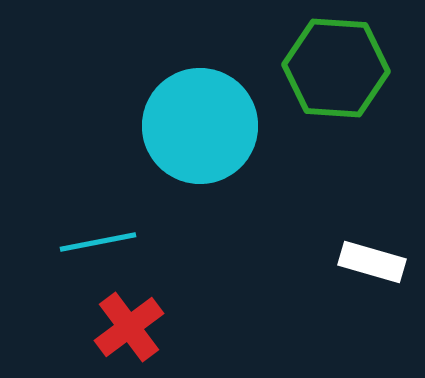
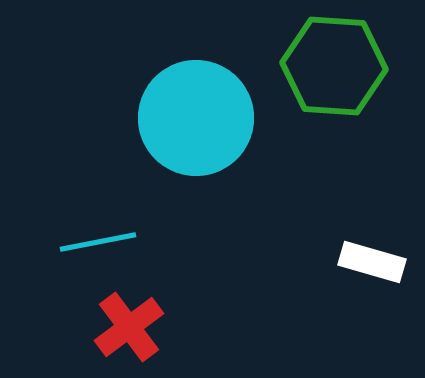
green hexagon: moved 2 px left, 2 px up
cyan circle: moved 4 px left, 8 px up
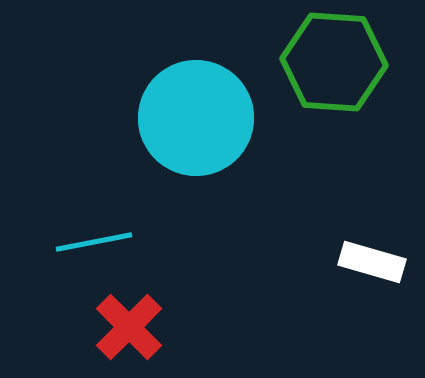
green hexagon: moved 4 px up
cyan line: moved 4 px left
red cross: rotated 8 degrees counterclockwise
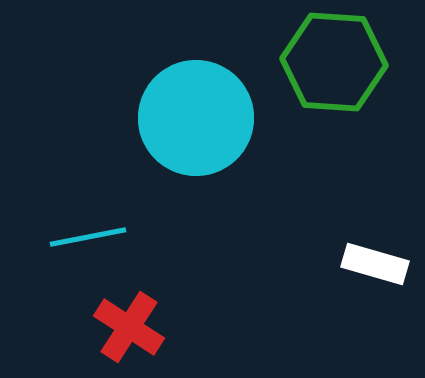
cyan line: moved 6 px left, 5 px up
white rectangle: moved 3 px right, 2 px down
red cross: rotated 12 degrees counterclockwise
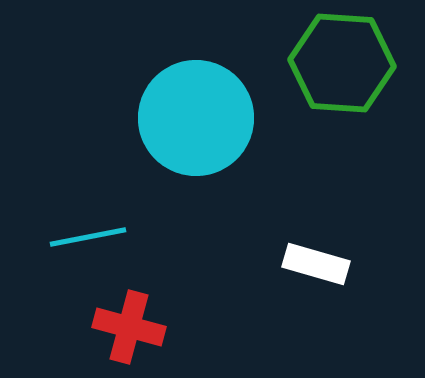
green hexagon: moved 8 px right, 1 px down
white rectangle: moved 59 px left
red cross: rotated 18 degrees counterclockwise
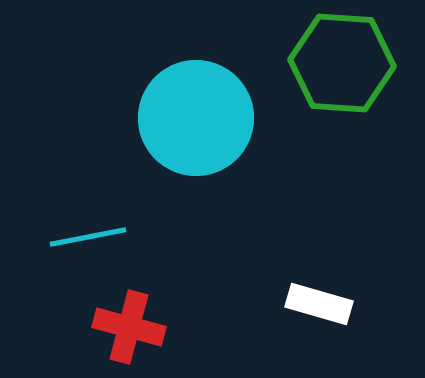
white rectangle: moved 3 px right, 40 px down
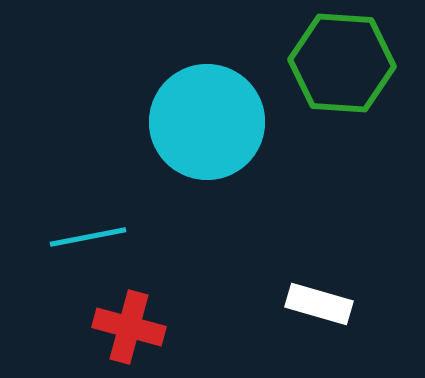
cyan circle: moved 11 px right, 4 px down
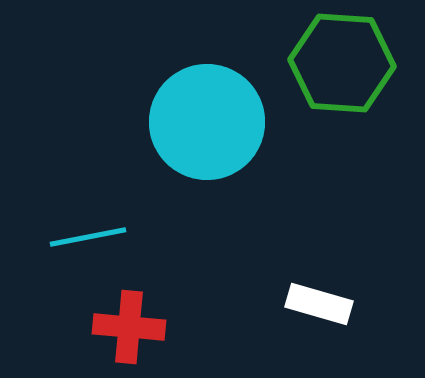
red cross: rotated 10 degrees counterclockwise
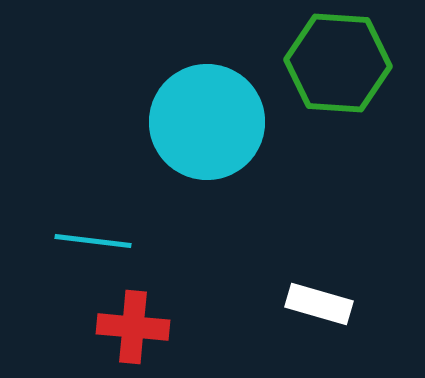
green hexagon: moved 4 px left
cyan line: moved 5 px right, 4 px down; rotated 18 degrees clockwise
red cross: moved 4 px right
